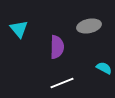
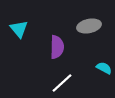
white line: rotated 20 degrees counterclockwise
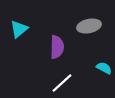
cyan triangle: rotated 30 degrees clockwise
